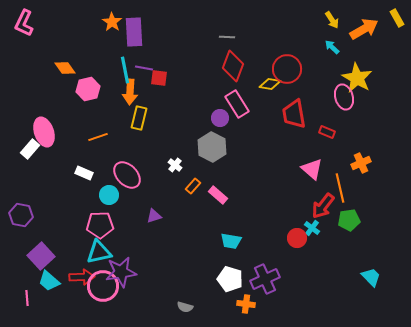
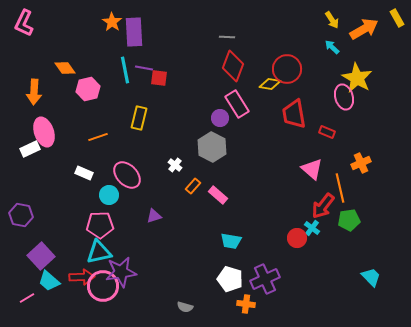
orange arrow at (130, 92): moved 96 px left
white rectangle at (30, 149): rotated 24 degrees clockwise
pink line at (27, 298): rotated 63 degrees clockwise
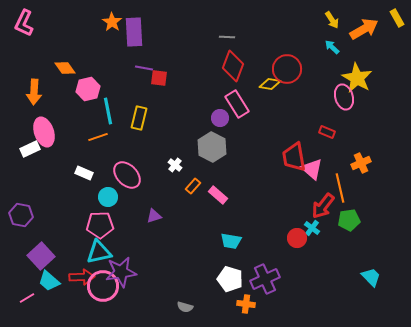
cyan line at (125, 70): moved 17 px left, 41 px down
red trapezoid at (294, 114): moved 43 px down
cyan circle at (109, 195): moved 1 px left, 2 px down
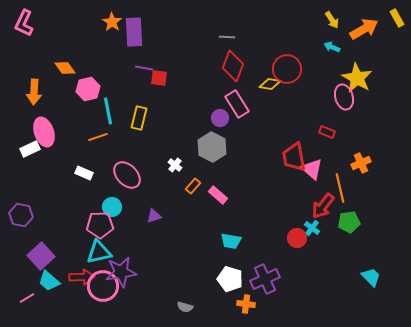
cyan arrow at (332, 47): rotated 21 degrees counterclockwise
cyan circle at (108, 197): moved 4 px right, 10 px down
green pentagon at (349, 220): moved 2 px down
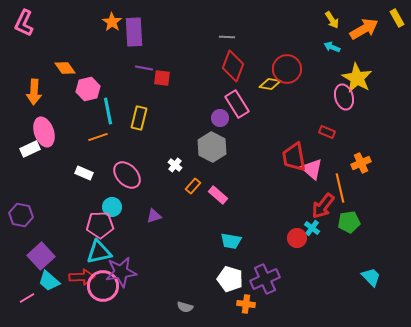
red square at (159, 78): moved 3 px right
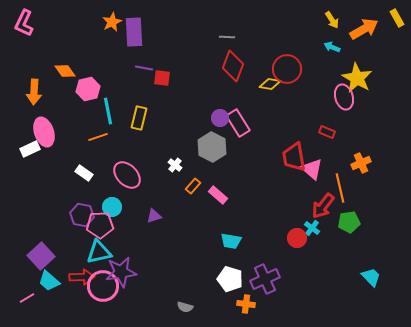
orange star at (112, 22): rotated 12 degrees clockwise
orange diamond at (65, 68): moved 3 px down
pink rectangle at (237, 104): moved 1 px right, 19 px down
white rectangle at (84, 173): rotated 12 degrees clockwise
purple hexagon at (21, 215): moved 61 px right
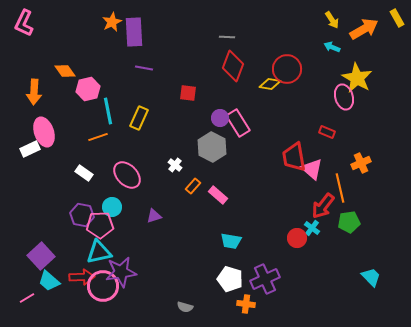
red square at (162, 78): moved 26 px right, 15 px down
yellow rectangle at (139, 118): rotated 10 degrees clockwise
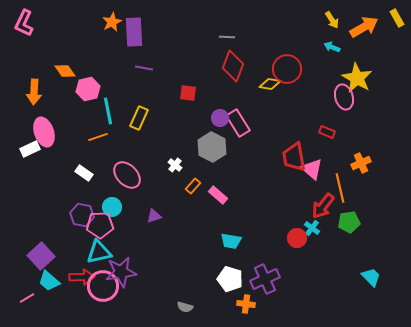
orange arrow at (364, 29): moved 2 px up
